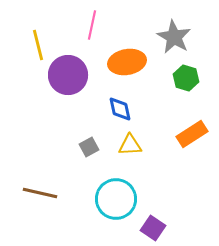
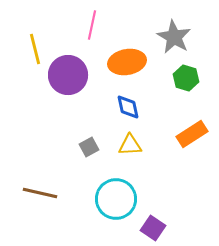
yellow line: moved 3 px left, 4 px down
blue diamond: moved 8 px right, 2 px up
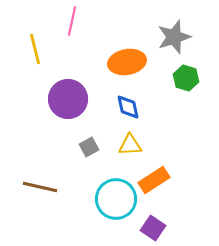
pink line: moved 20 px left, 4 px up
gray star: rotated 24 degrees clockwise
purple circle: moved 24 px down
orange rectangle: moved 38 px left, 46 px down
brown line: moved 6 px up
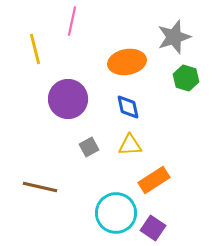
cyan circle: moved 14 px down
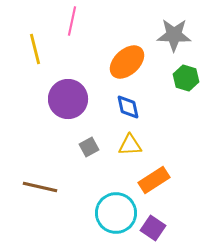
gray star: moved 2 px up; rotated 20 degrees clockwise
orange ellipse: rotated 33 degrees counterclockwise
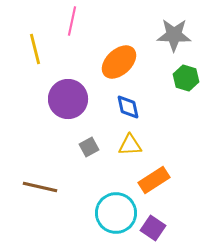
orange ellipse: moved 8 px left
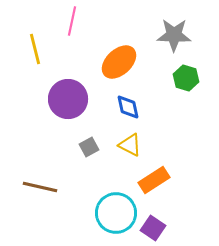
yellow triangle: rotated 30 degrees clockwise
